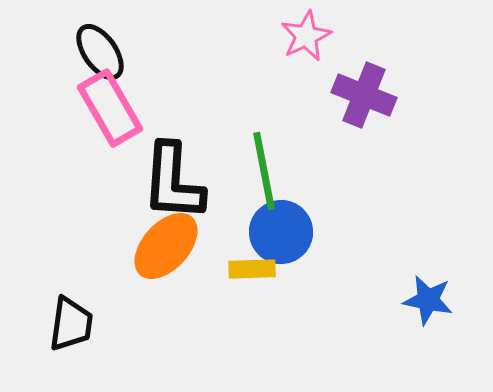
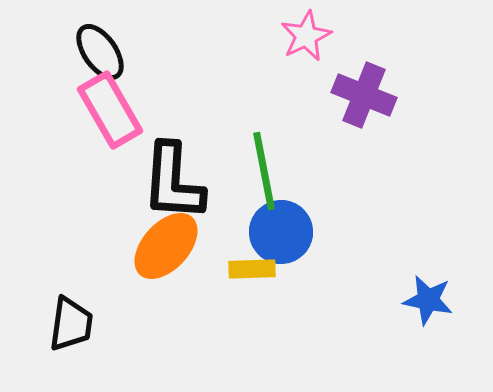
pink rectangle: moved 2 px down
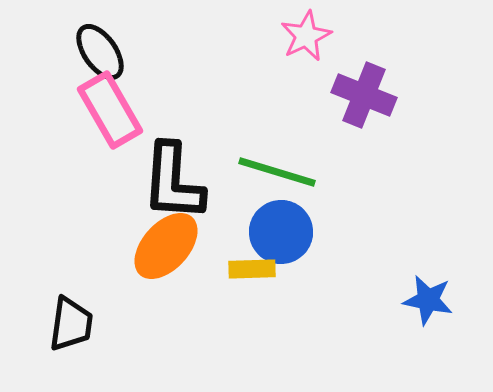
green line: moved 13 px right, 1 px down; rotated 62 degrees counterclockwise
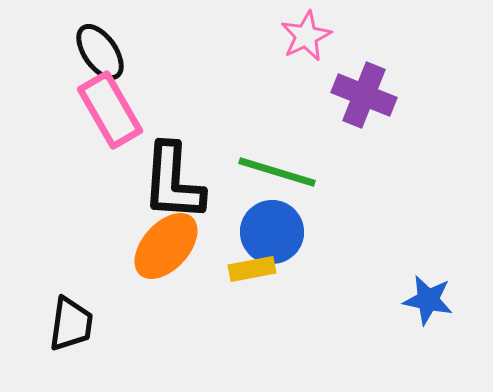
blue circle: moved 9 px left
yellow rectangle: rotated 9 degrees counterclockwise
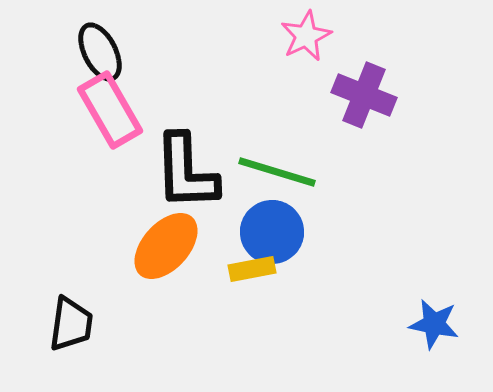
black ellipse: rotated 8 degrees clockwise
black L-shape: moved 13 px right, 10 px up; rotated 6 degrees counterclockwise
blue star: moved 6 px right, 24 px down
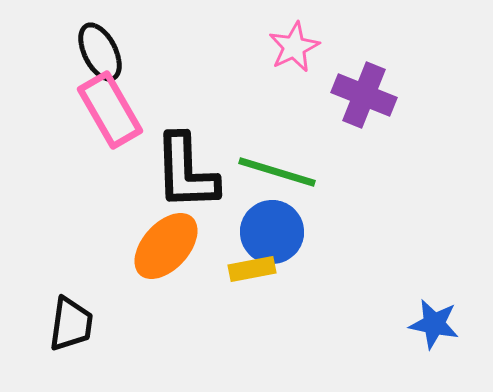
pink star: moved 12 px left, 11 px down
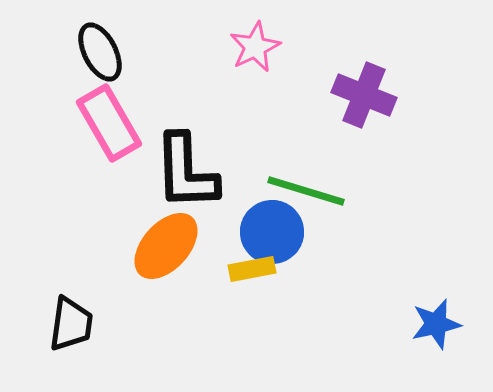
pink star: moved 39 px left
pink rectangle: moved 1 px left, 13 px down
green line: moved 29 px right, 19 px down
blue star: moved 2 px right; rotated 24 degrees counterclockwise
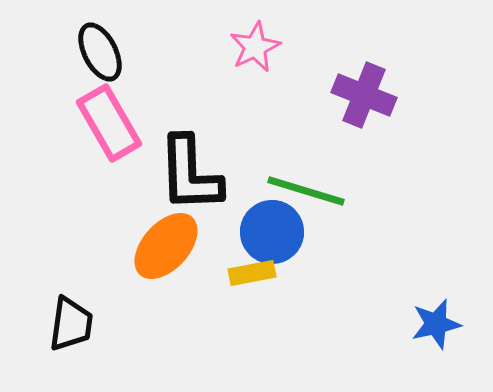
black L-shape: moved 4 px right, 2 px down
yellow rectangle: moved 4 px down
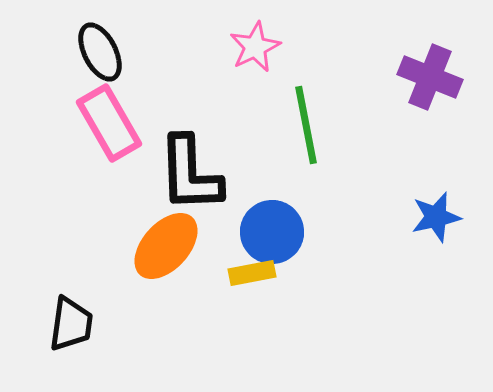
purple cross: moved 66 px right, 18 px up
green line: moved 66 px up; rotated 62 degrees clockwise
blue star: moved 107 px up
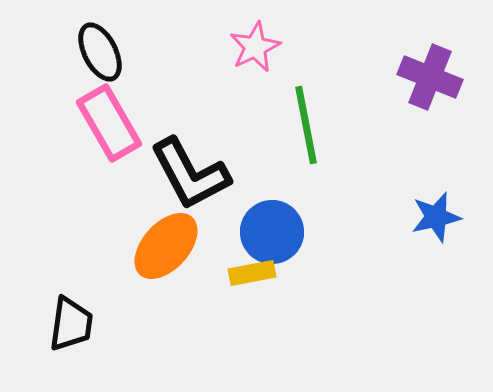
black L-shape: rotated 26 degrees counterclockwise
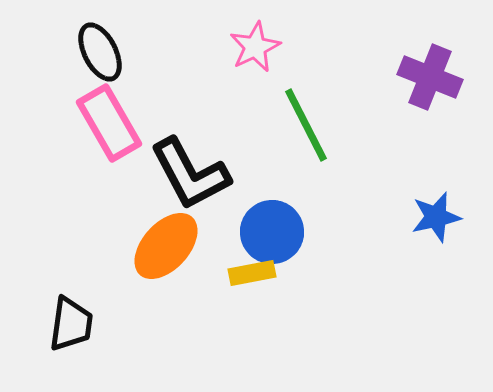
green line: rotated 16 degrees counterclockwise
